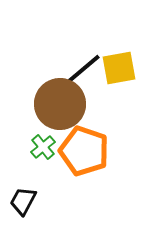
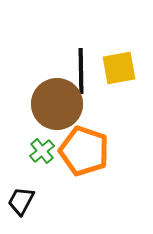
black line: rotated 51 degrees counterclockwise
brown circle: moved 3 px left
green cross: moved 1 px left, 4 px down
black trapezoid: moved 2 px left
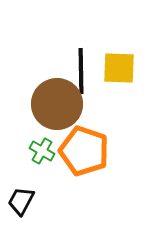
yellow square: rotated 12 degrees clockwise
green cross: rotated 20 degrees counterclockwise
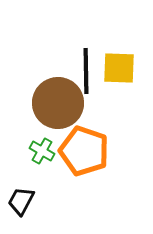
black line: moved 5 px right
brown circle: moved 1 px right, 1 px up
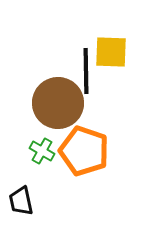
yellow square: moved 8 px left, 16 px up
black trapezoid: rotated 40 degrees counterclockwise
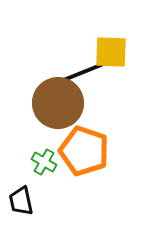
black line: rotated 69 degrees clockwise
green cross: moved 2 px right, 11 px down
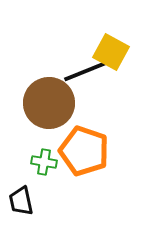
yellow square: rotated 27 degrees clockwise
brown circle: moved 9 px left
green cross: rotated 20 degrees counterclockwise
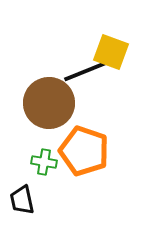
yellow square: rotated 9 degrees counterclockwise
black trapezoid: moved 1 px right, 1 px up
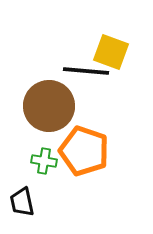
black line: rotated 27 degrees clockwise
brown circle: moved 3 px down
green cross: moved 1 px up
black trapezoid: moved 2 px down
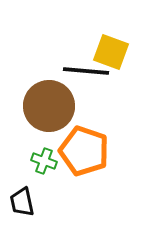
green cross: rotated 10 degrees clockwise
